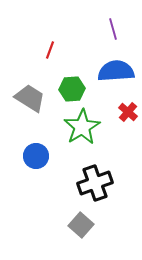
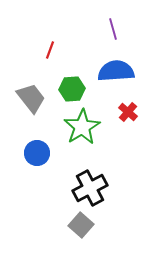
gray trapezoid: moved 1 px right; rotated 20 degrees clockwise
blue circle: moved 1 px right, 3 px up
black cross: moved 5 px left, 5 px down; rotated 8 degrees counterclockwise
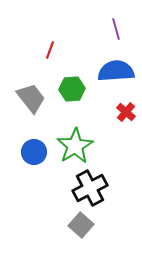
purple line: moved 3 px right
red cross: moved 2 px left
green star: moved 7 px left, 19 px down
blue circle: moved 3 px left, 1 px up
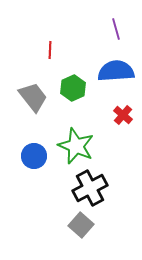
red line: rotated 18 degrees counterclockwise
green hexagon: moved 1 px right, 1 px up; rotated 20 degrees counterclockwise
gray trapezoid: moved 2 px right, 1 px up
red cross: moved 3 px left, 3 px down
green star: moved 1 px right; rotated 18 degrees counterclockwise
blue circle: moved 4 px down
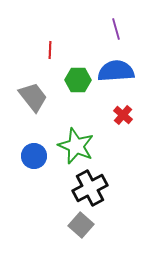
green hexagon: moved 5 px right, 8 px up; rotated 25 degrees clockwise
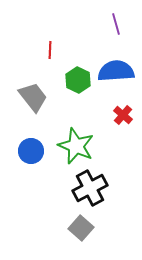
purple line: moved 5 px up
green hexagon: rotated 25 degrees clockwise
blue circle: moved 3 px left, 5 px up
gray square: moved 3 px down
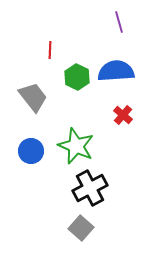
purple line: moved 3 px right, 2 px up
green hexagon: moved 1 px left, 3 px up
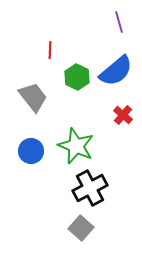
blue semicircle: rotated 144 degrees clockwise
